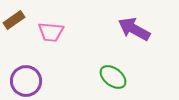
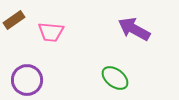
green ellipse: moved 2 px right, 1 px down
purple circle: moved 1 px right, 1 px up
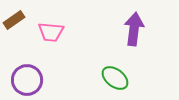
purple arrow: rotated 68 degrees clockwise
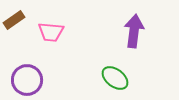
purple arrow: moved 2 px down
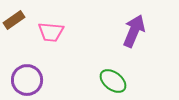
purple arrow: rotated 16 degrees clockwise
green ellipse: moved 2 px left, 3 px down
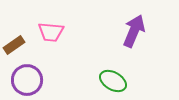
brown rectangle: moved 25 px down
green ellipse: rotated 8 degrees counterclockwise
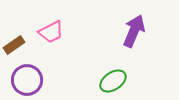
pink trapezoid: rotated 32 degrees counterclockwise
green ellipse: rotated 64 degrees counterclockwise
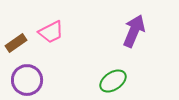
brown rectangle: moved 2 px right, 2 px up
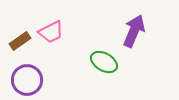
brown rectangle: moved 4 px right, 2 px up
green ellipse: moved 9 px left, 19 px up; rotated 64 degrees clockwise
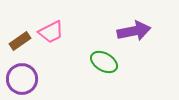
purple arrow: rotated 56 degrees clockwise
purple circle: moved 5 px left, 1 px up
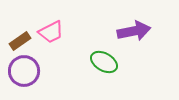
purple circle: moved 2 px right, 8 px up
